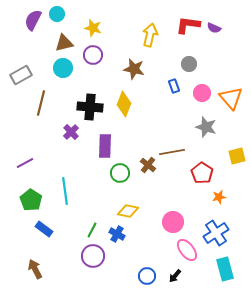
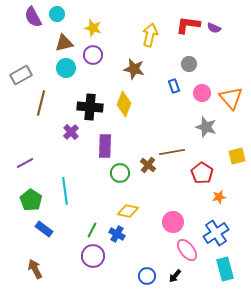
purple semicircle at (33, 20): moved 3 px up; rotated 55 degrees counterclockwise
cyan circle at (63, 68): moved 3 px right
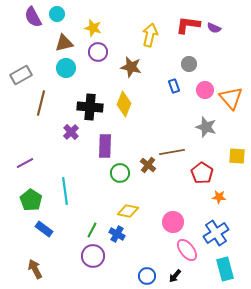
purple circle at (93, 55): moved 5 px right, 3 px up
brown star at (134, 69): moved 3 px left, 2 px up
pink circle at (202, 93): moved 3 px right, 3 px up
yellow square at (237, 156): rotated 18 degrees clockwise
orange star at (219, 197): rotated 16 degrees clockwise
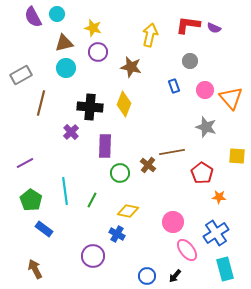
gray circle at (189, 64): moved 1 px right, 3 px up
green line at (92, 230): moved 30 px up
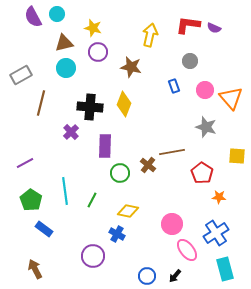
pink circle at (173, 222): moved 1 px left, 2 px down
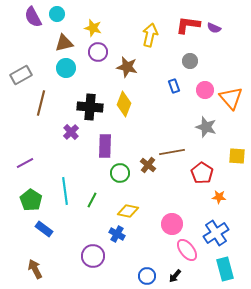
brown star at (131, 67): moved 4 px left
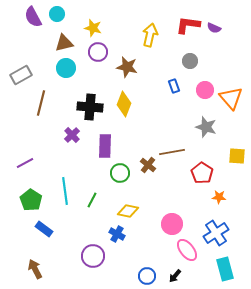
purple cross at (71, 132): moved 1 px right, 3 px down
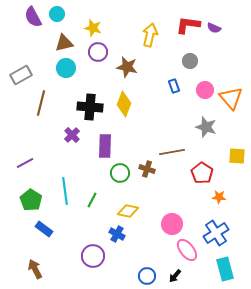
brown cross at (148, 165): moved 1 px left, 4 px down; rotated 21 degrees counterclockwise
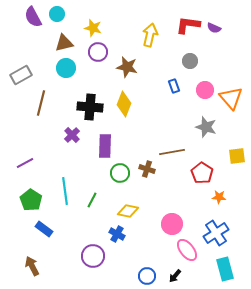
yellow square at (237, 156): rotated 12 degrees counterclockwise
brown arrow at (35, 269): moved 3 px left, 3 px up
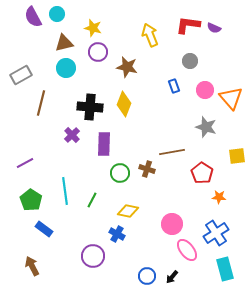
yellow arrow at (150, 35): rotated 35 degrees counterclockwise
purple rectangle at (105, 146): moved 1 px left, 2 px up
black arrow at (175, 276): moved 3 px left, 1 px down
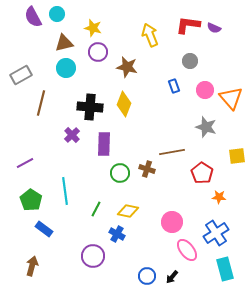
green line at (92, 200): moved 4 px right, 9 px down
pink circle at (172, 224): moved 2 px up
brown arrow at (32, 266): rotated 42 degrees clockwise
